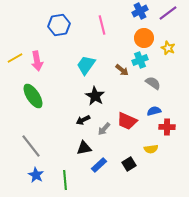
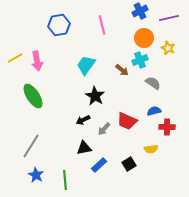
purple line: moved 1 px right, 5 px down; rotated 24 degrees clockwise
gray line: rotated 70 degrees clockwise
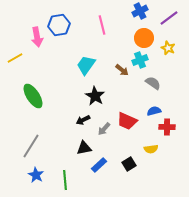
purple line: rotated 24 degrees counterclockwise
pink arrow: moved 24 px up
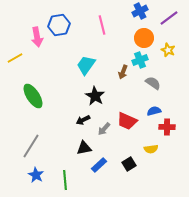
yellow star: moved 2 px down
brown arrow: moved 1 px right, 2 px down; rotated 72 degrees clockwise
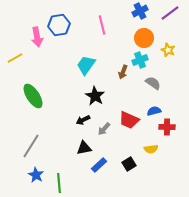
purple line: moved 1 px right, 5 px up
red trapezoid: moved 2 px right, 1 px up
green line: moved 6 px left, 3 px down
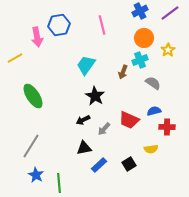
yellow star: rotated 16 degrees clockwise
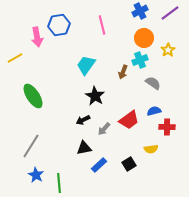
red trapezoid: rotated 60 degrees counterclockwise
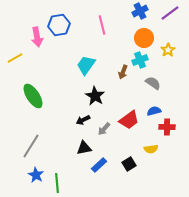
green line: moved 2 px left
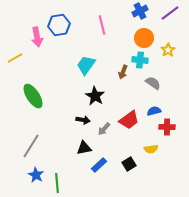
cyan cross: rotated 28 degrees clockwise
black arrow: rotated 144 degrees counterclockwise
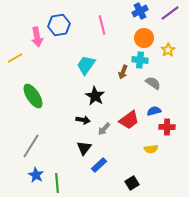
black triangle: rotated 42 degrees counterclockwise
black square: moved 3 px right, 19 px down
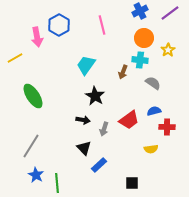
blue hexagon: rotated 20 degrees counterclockwise
gray arrow: rotated 24 degrees counterclockwise
black triangle: rotated 21 degrees counterclockwise
black square: rotated 32 degrees clockwise
